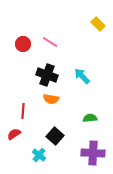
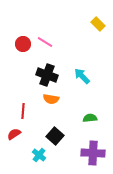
pink line: moved 5 px left
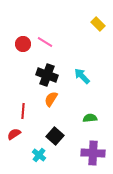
orange semicircle: rotated 112 degrees clockwise
